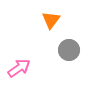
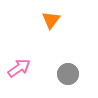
gray circle: moved 1 px left, 24 px down
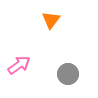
pink arrow: moved 3 px up
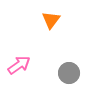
gray circle: moved 1 px right, 1 px up
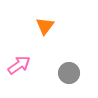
orange triangle: moved 6 px left, 6 px down
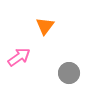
pink arrow: moved 8 px up
